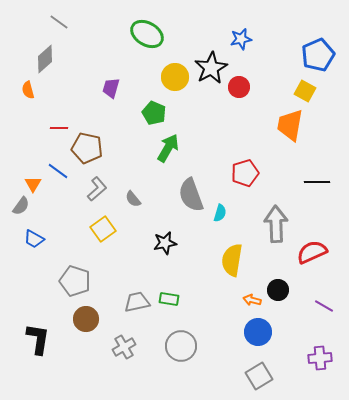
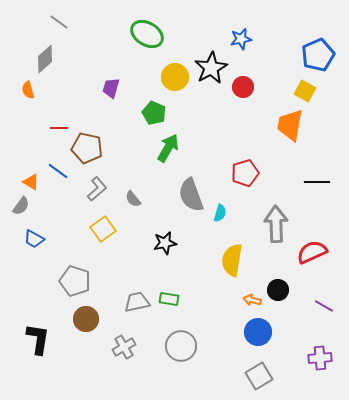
red circle at (239, 87): moved 4 px right
orange triangle at (33, 184): moved 2 px left, 2 px up; rotated 30 degrees counterclockwise
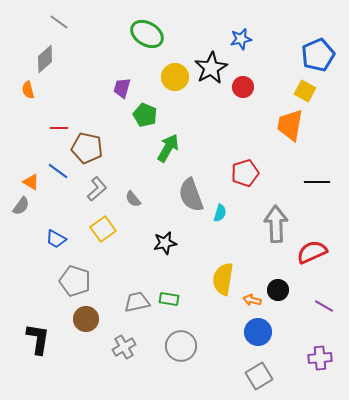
purple trapezoid at (111, 88): moved 11 px right
green pentagon at (154, 113): moved 9 px left, 2 px down
blue trapezoid at (34, 239): moved 22 px right
yellow semicircle at (232, 260): moved 9 px left, 19 px down
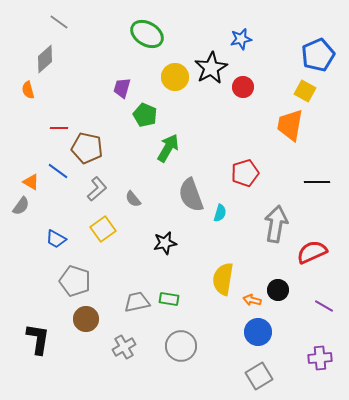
gray arrow at (276, 224): rotated 12 degrees clockwise
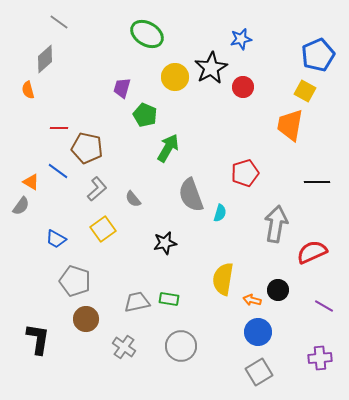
gray cross at (124, 347): rotated 25 degrees counterclockwise
gray square at (259, 376): moved 4 px up
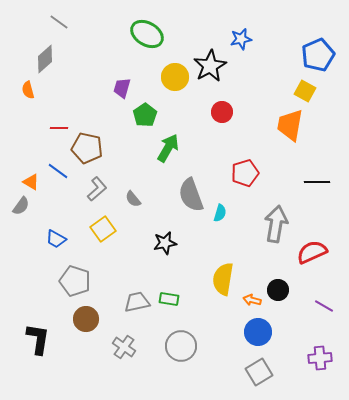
black star at (211, 68): moved 1 px left, 2 px up
red circle at (243, 87): moved 21 px left, 25 px down
green pentagon at (145, 115): rotated 15 degrees clockwise
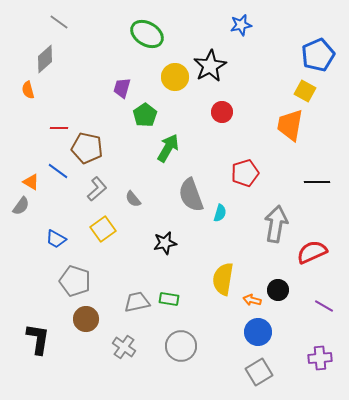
blue star at (241, 39): moved 14 px up
